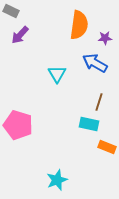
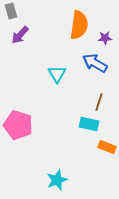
gray rectangle: rotated 49 degrees clockwise
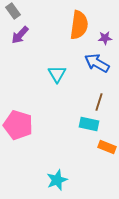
gray rectangle: moved 2 px right; rotated 21 degrees counterclockwise
blue arrow: moved 2 px right
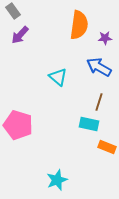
blue arrow: moved 2 px right, 4 px down
cyan triangle: moved 1 px right, 3 px down; rotated 18 degrees counterclockwise
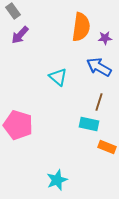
orange semicircle: moved 2 px right, 2 px down
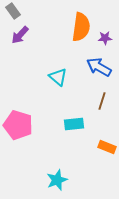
brown line: moved 3 px right, 1 px up
cyan rectangle: moved 15 px left; rotated 18 degrees counterclockwise
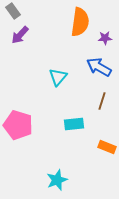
orange semicircle: moved 1 px left, 5 px up
cyan triangle: rotated 30 degrees clockwise
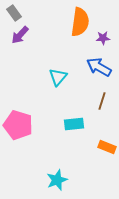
gray rectangle: moved 1 px right, 2 px down
purple star: moved 2 px left
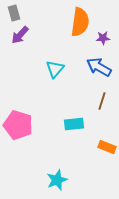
gray rectangle: rotated 21 degrees clockwise
cyan triangle: moved 3 px left, 8 px up
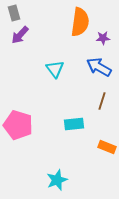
cyan triangle: rotated 18 degrees counterclockwise
